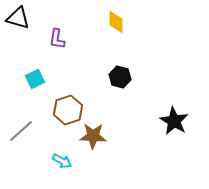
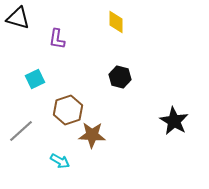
brown star: moved 1 px left, 1 px up
cyan arrow: moved 2 px left
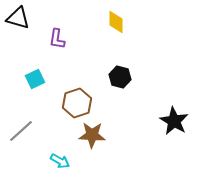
brown hexagon: moved 9 px right, 7 px up
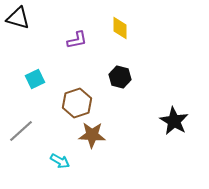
yellow diamond: moved 4 px right, 6 px down
purple L-shape: moved 20 px right, 1 px down; rotated 110 degrees counterclockwise
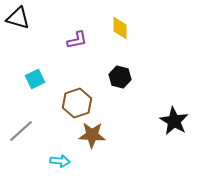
cyan arrow: rotated 24 degrees counterclockwise
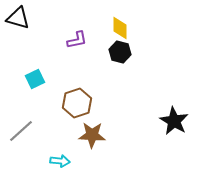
black hexagon: moved 25 px up
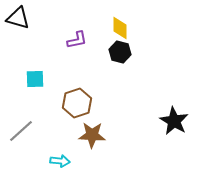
cyan square: rotated 24 degrees clockwise
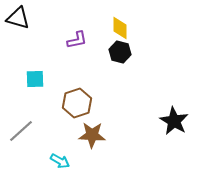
cyan arrow: rotated 24 degrees clockwise
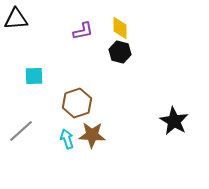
black triangle: moved 2 px left, 1 px down; rotated 20 degrees counterclockwise
purple L-shape: moved 6 px right, 9 px up
cyan square: moved 1 px left, 3 px up
cyan arrow: moved 7 px right, 22 px up; rotated 138 degrees counterclockwise
